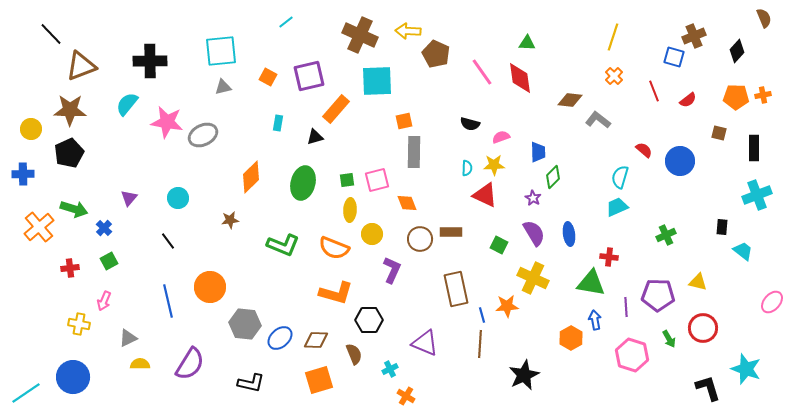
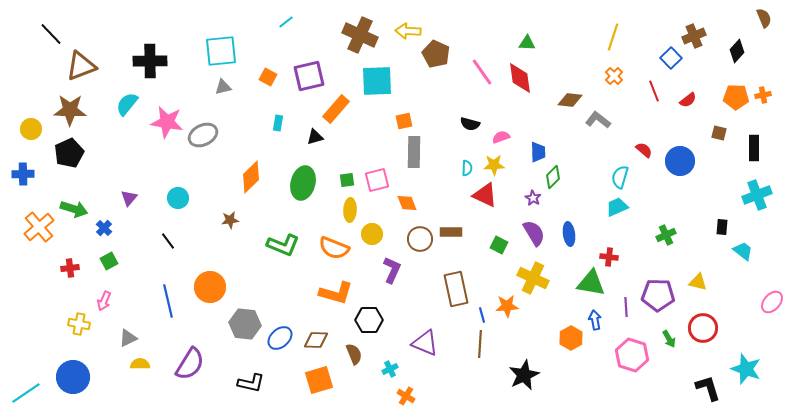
blue square at (674, 57): moved 3 px left, 1 px down; rotated 30 degrees clockwise
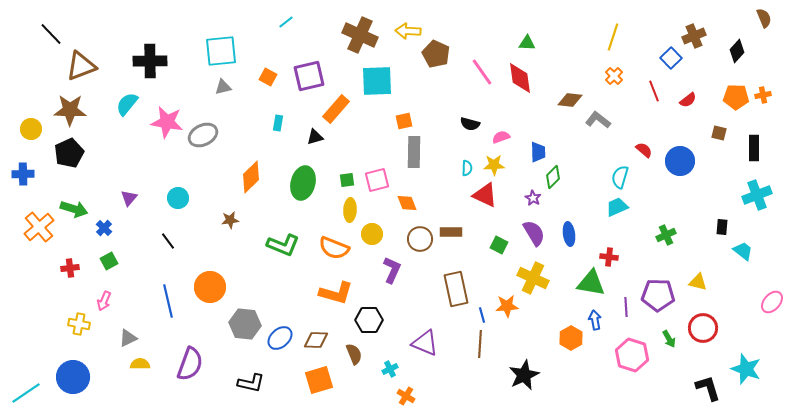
purple semicircle at (190, 364): rotated 12 degrees counterclockwise
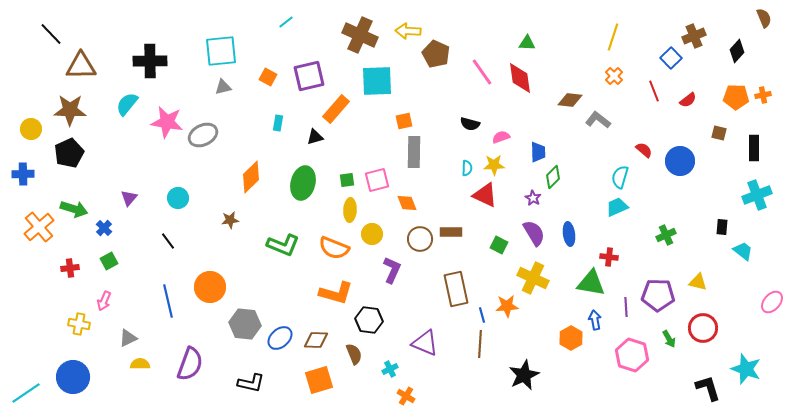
brown triangle at (81, 66): rotated 20 degrees clockwise
black hexagon at (369, 320): rotated 8 degrees clockwise
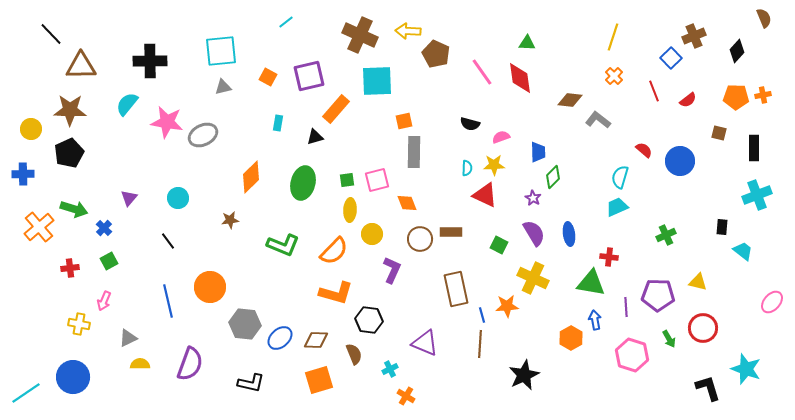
orange semicircle at (334, 248): moved 3 px down; rotated 68 degrees counterclockwise
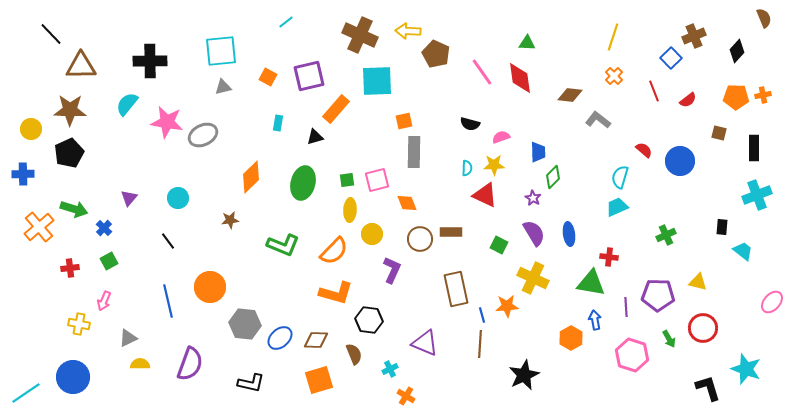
brown diamond at (570, 100): moved 5 px up
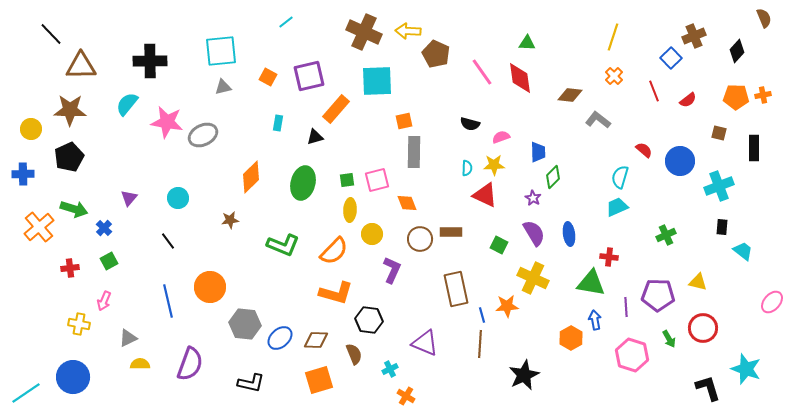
brown cross at (360, 35): moved 4 px right, 3 px up
black pentagon at (69, 153): moved 4 px down
cyan cross at (757, 195): moved 38 px left, 9 px up
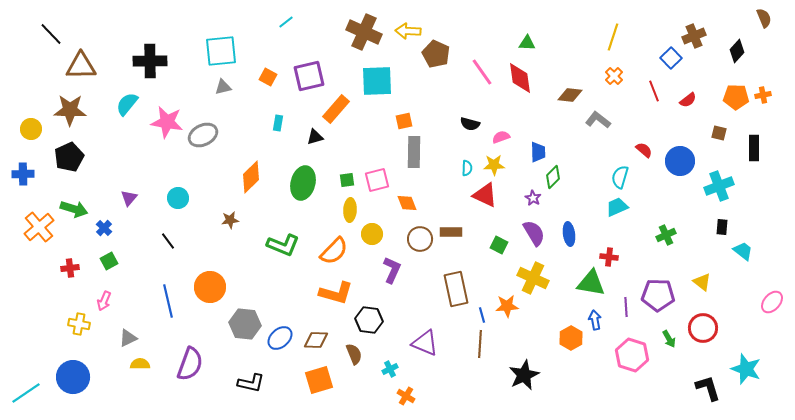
yellow triangle at (698, 282): moved 4 px right; rotated 24 degrees clockwise
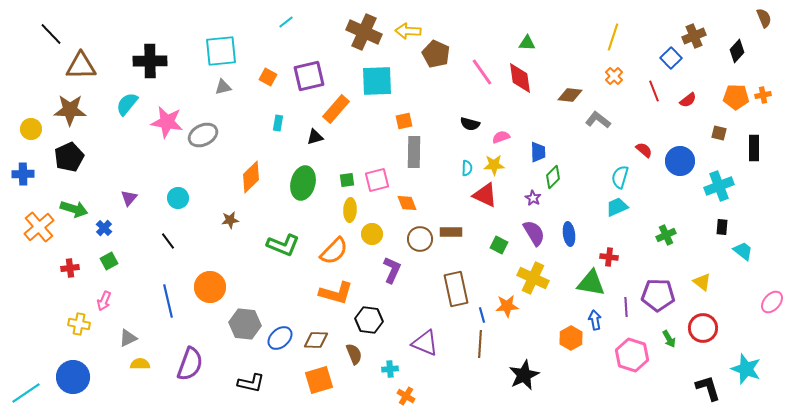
cyan cross at (390, 369): rotated 21 degrees clockwise
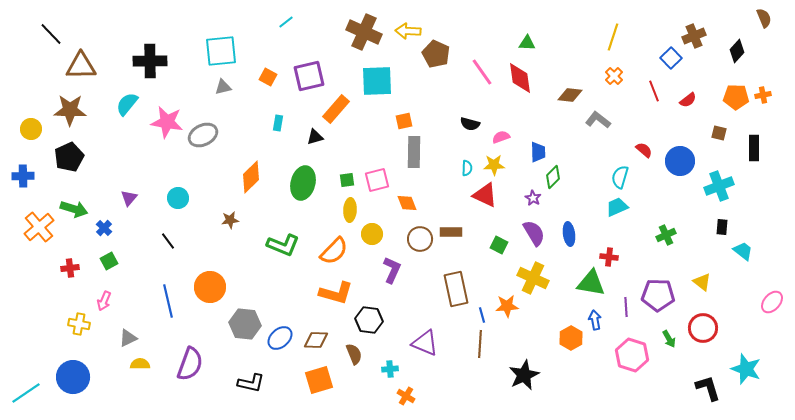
blue cross at (23, 174): moved 2 px down
